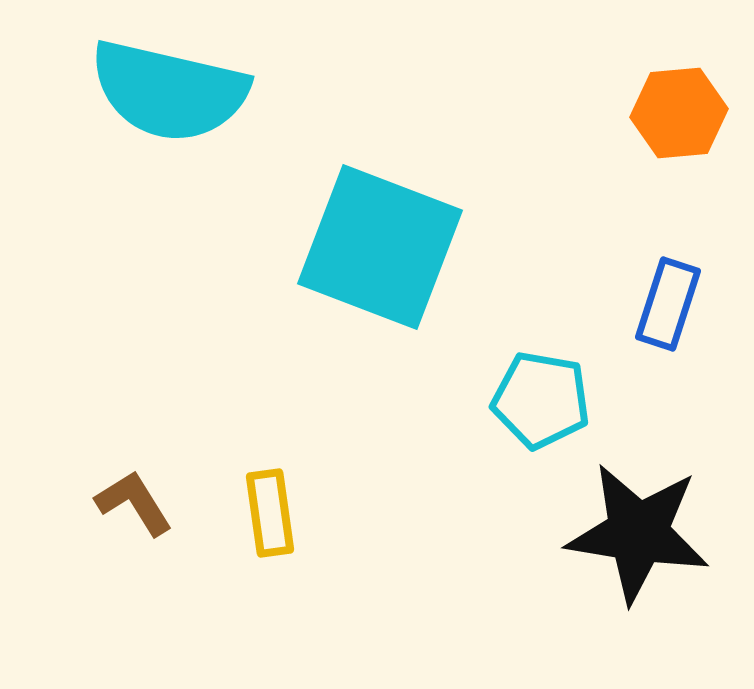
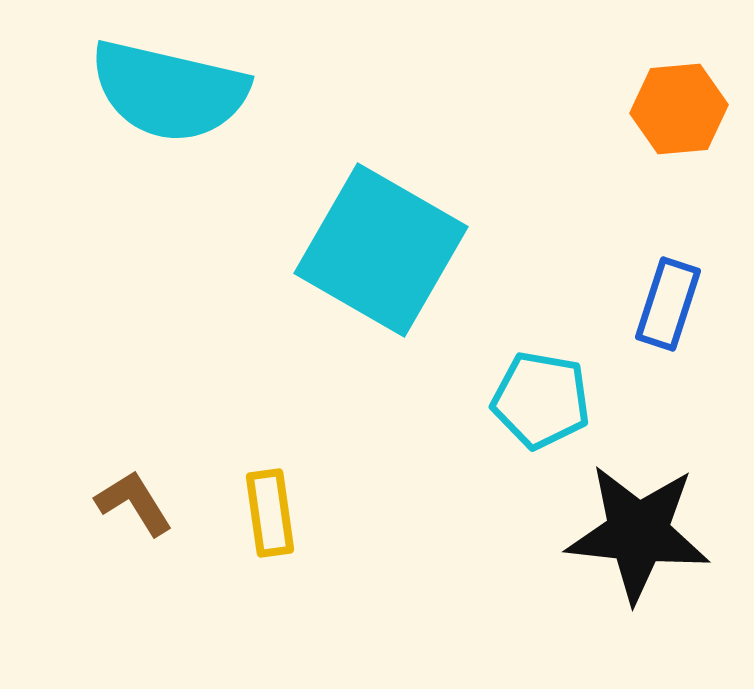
orange hexagon: moved 4 px up
cyan square: moved 1 px right, 3 px down; rotated 9 degrees clockwise
black star: rotated 3 degrees counterclockwise
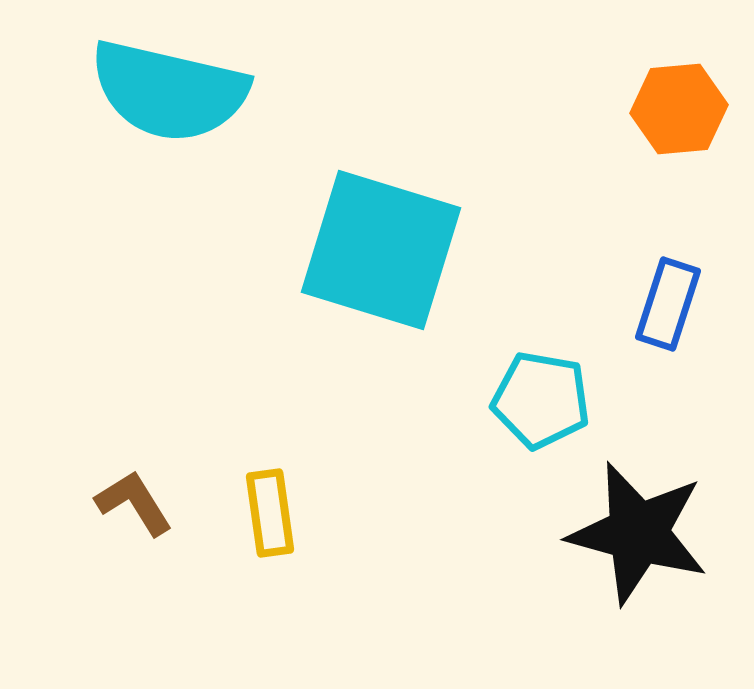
cyan square: rotated 13 degrees counterclockwise
black star: rotated 9 degrees clockwise
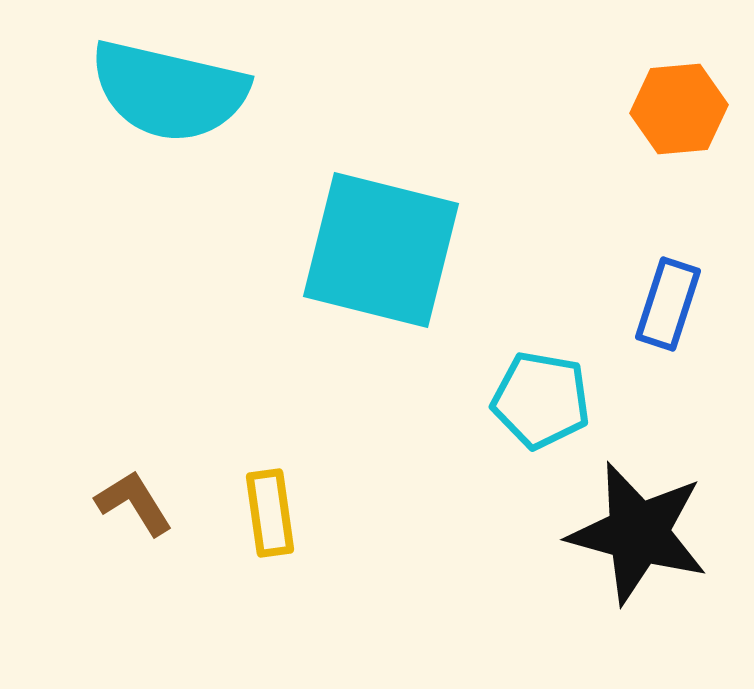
cyan square: rotated 3 degrees counterclockwise
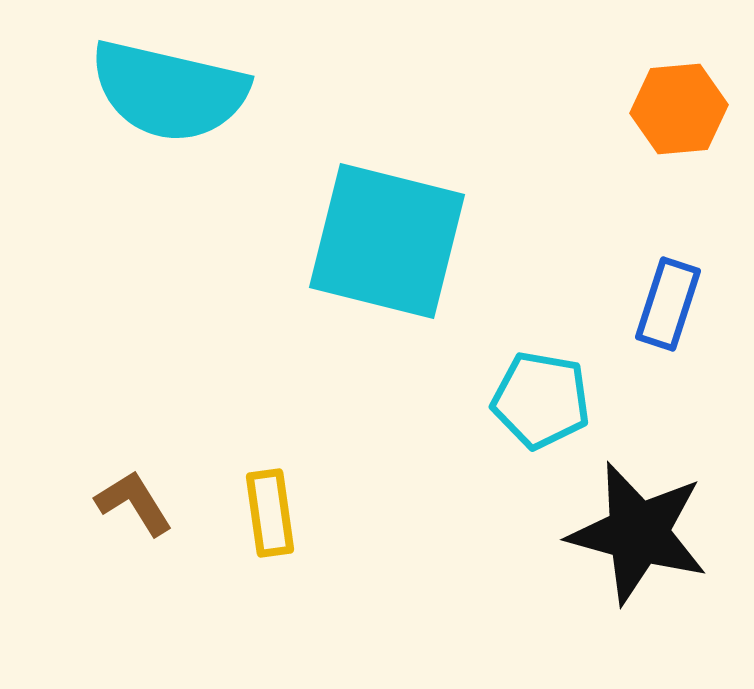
cyan square: moved 6 px right, 9 px up
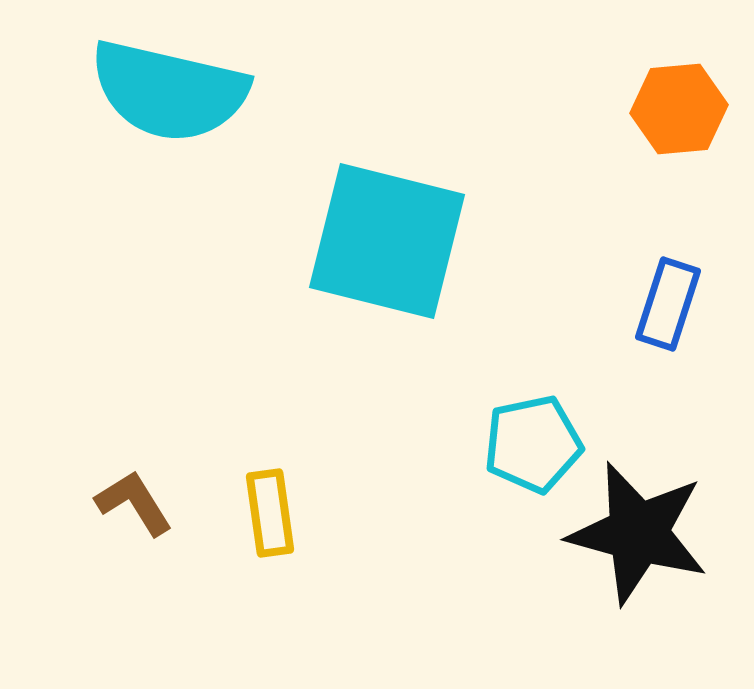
cyan pentagon: moved 8 px left, 44 px down; rotated 22 degrees counterclockwise
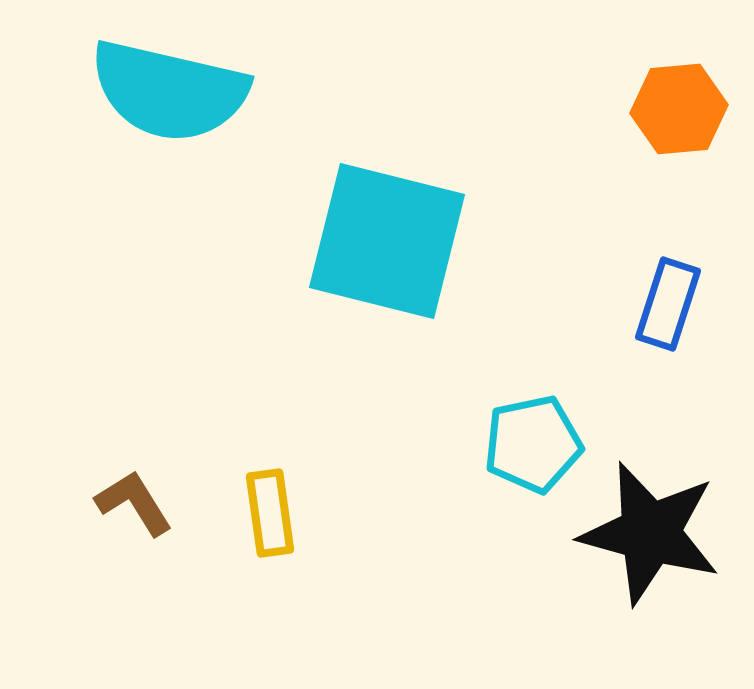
black star: moved 12 px right
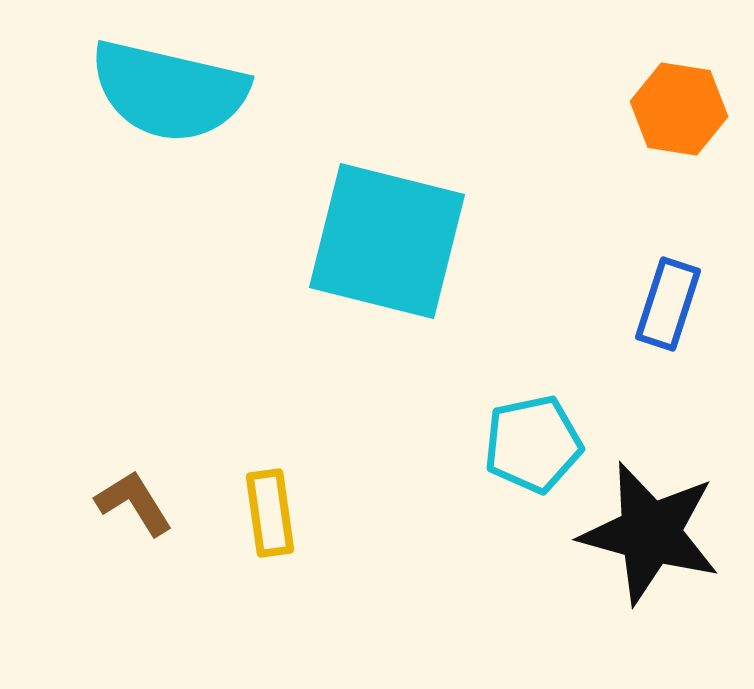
orange hexagon: rotated 14 degrees clockwise
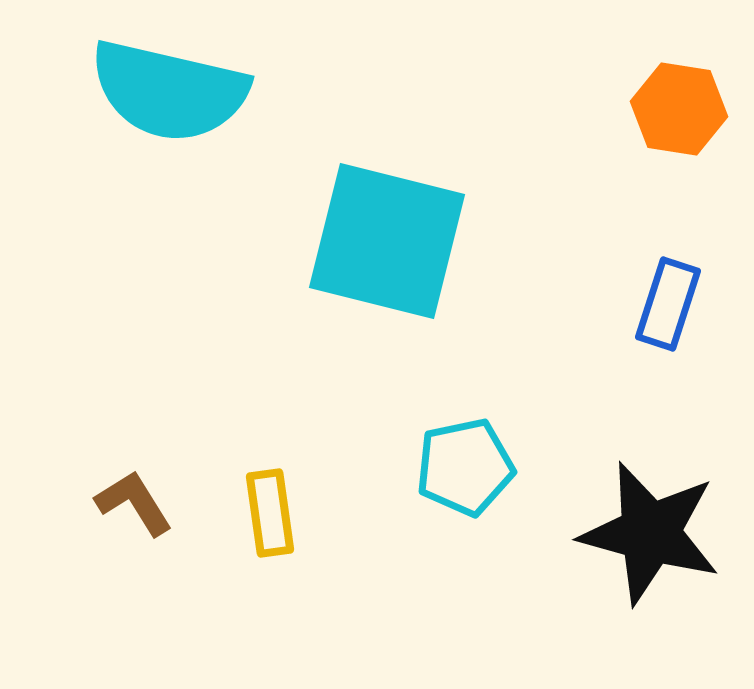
cyan pentagon: moved 68 px left, 23 px down
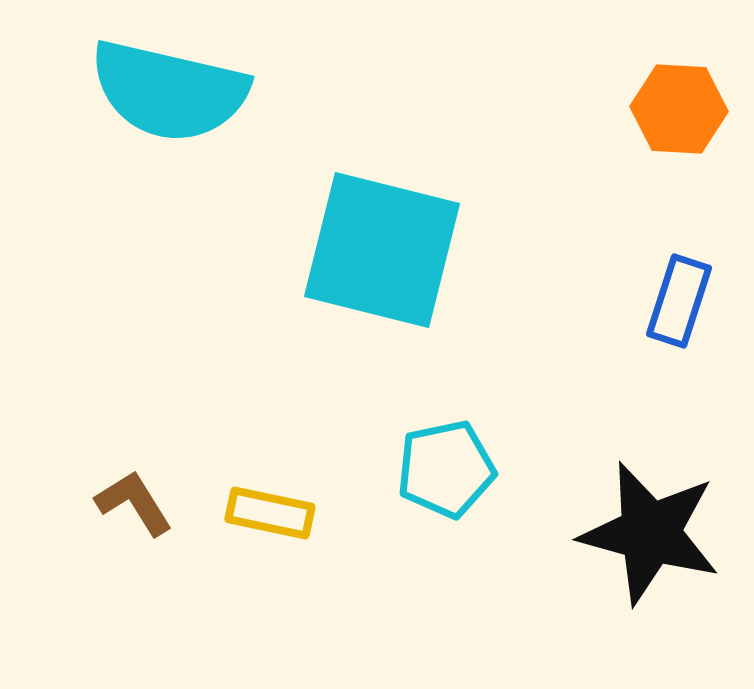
orange hexagon: rotated 6 degrees counterclockwise
cyan square: moved 5 px left, 9 px down
blue rectangle: moved 11 px right, 3 px up
cyan pentagon: moved 19 px left, 2 px down
yellow rectangle: rotated 70 degrees counterclockwise
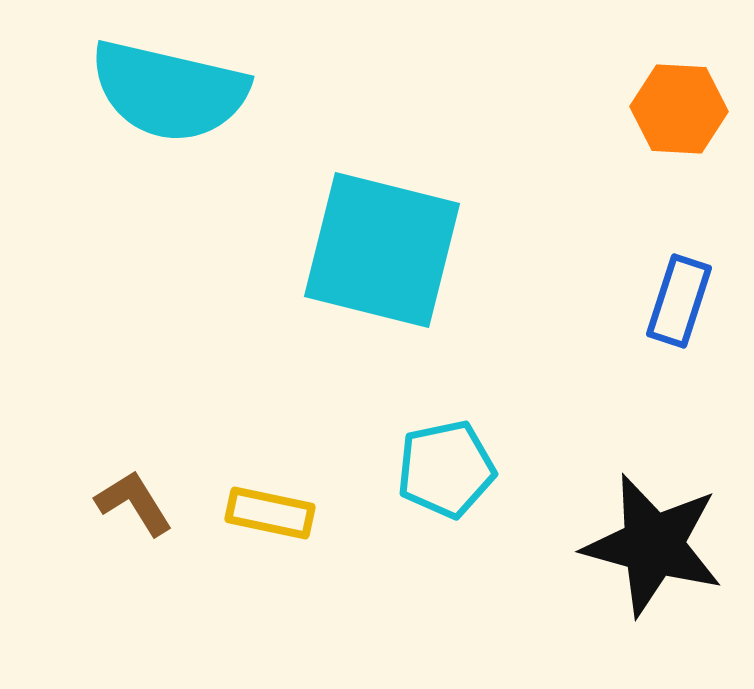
black star: moved 3 px right, 12 px down
